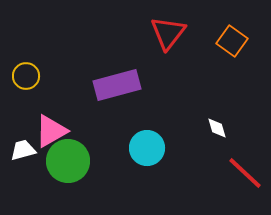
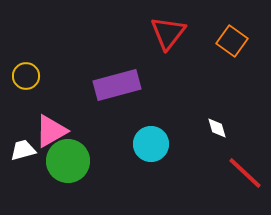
cyan circle: moved 4 px right, 4 px up
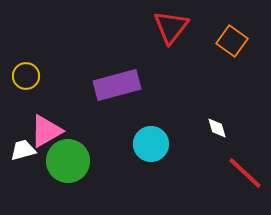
red triangle: moved 3 px right, 6 px up
pink triangle: moved 5 px left
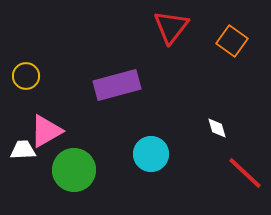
cyan circle: moved 10 px down
white trapezoid: rotated 12 degrees clockwise
green circle: moved 6 px right, 9 px down
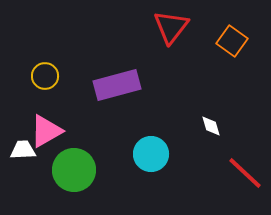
yellow circle: moved 19 px right
white diamond: moved 6 px left, 2 px up
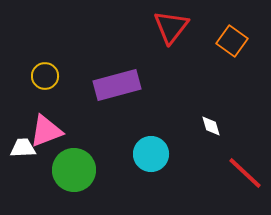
pink triangle: rotated 9 degrees clockwise
white trapezoid: moved 2 px up
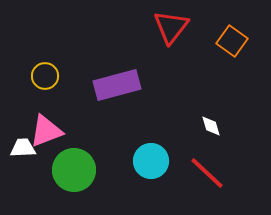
cyan circle: moved 7 px down
red line: moved 38 px left
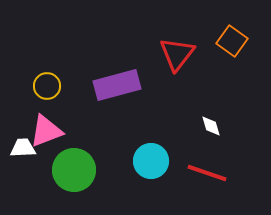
red triangle: moved 6 px right, 27 px down
yellow circle: moved 2 px right, 10 px down
red line: rotated 24 degrees counterclockwise
